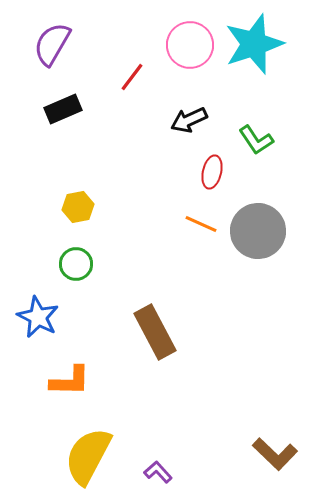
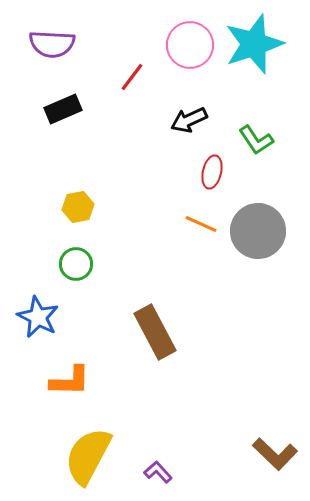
purple semicircle: rotated 117 degrees counterclockwise
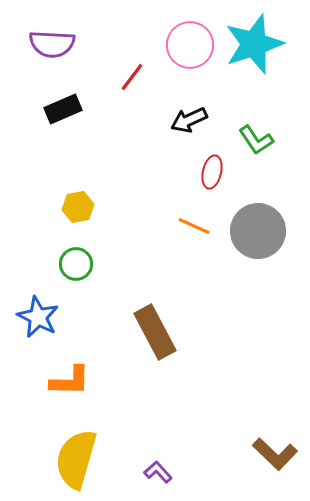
orange line: moved 7 px left, 2 px down
yellow semicircle: moved 12 px left, 3 px down; rotated 12 degrees counterclockwise
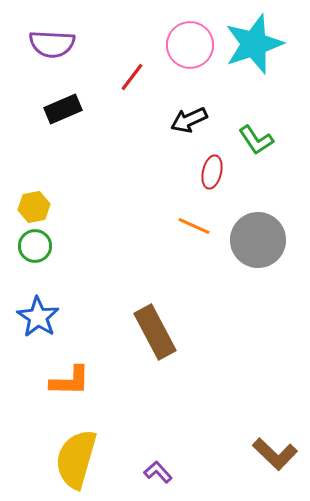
yellow hexagon: moved 44 px left
gray circle: moved 9 px down
green circle: moved 41 px left, 18 px up
blue star: rotated 6 degrees clockwise
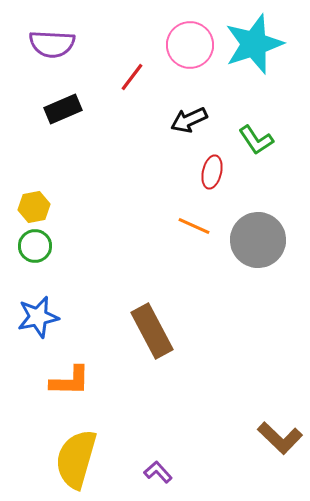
blue star: rotated 27 degrees clockwise
brown rectangle: moved 3 px left, 1 px up
brown L-shape: moved 5 px right, 16 px up
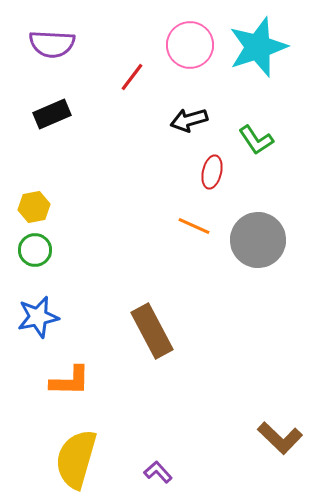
cyan star: moved 4 px right, 3 px down
black rectangle: moved 11 px left, 5 px down
black arrow: rotated 9 degrees clockwise
green circle: moved 4 px down
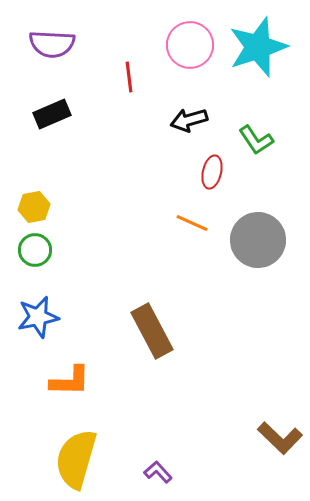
red line: moved 3 px left; rotated 44 degrees counterclockwise
orange line: moved 2 px left, 3 px up
